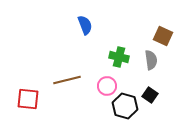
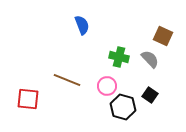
blue semicircle: moved 3 px left
gray semicircle: moved 1 px left, 1 px up; rotated 36 degrees counterclockwise
brown line: rotated 36 degrees clockwise
black hexagon: moved 2 px left, 1 px down
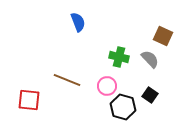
blue semicircle: moved 4 px left, 3 px up
red square: moved 1 px right, 1 px down
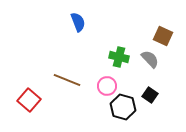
red square: rotated 35 degrees clockwise
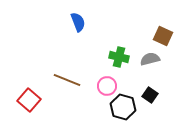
gray semicircle: rotated 60 degrees counterclockwise
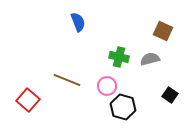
brown square: moved 5 px up
black square: moved 20 px right
red square: moved 1 px left
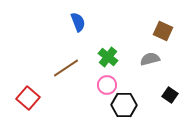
green cross: moved 11 px left; rotated 24 degrees clockwise
brown line: moved 1 px left, 12 px up; rotated 56 degrees counterclockwise
pink circle: moved 1 px up
red square: moved 2 px up
black hexagon: moved 1 px right, 2 px up; rotated 15 degrees counterclockwise
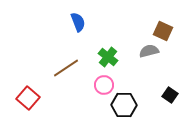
gray semicircle: moved 1 px left, 8 px up
pink circle: moved 3 px left
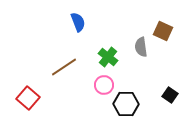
gray semicircle: moved 8 px left, 4 px up; rotated 84 degrees counterclockwise
brown line: moved 2 px left, 1 px up
black hexagon: moved 2 px right, 1 px up
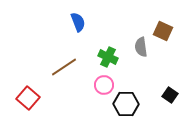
green cross: rotated 12 degrees counterclockwise
